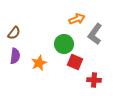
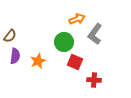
brown semicircle: moved 4 px left, 3 px down
green circle: moved 2 px up
orange star: moved 1 px left, 2 px up
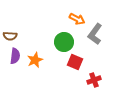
orange arrow: rotated 49 degrees clockwise
brown semicircle: rotated 56 degrees clockwise
orange star: moved 3 px left, 1 px up
red cross: rotated 24 degrees counterclockwise
